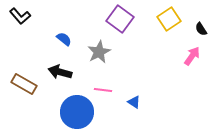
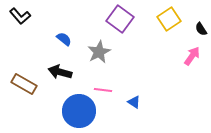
blue circle: moved 2 px right, 1 px up
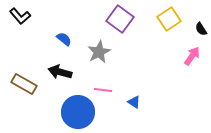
blue circle: moved 1 px left, 1 px down
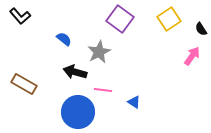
black arrow: moved 15 px right
